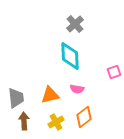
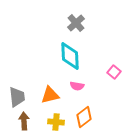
gray cross: moved 1 px right, 1 px up
pink square: rotated 32 degrees counterclockwise
pink semicircle: moved 3 px up
gray trapezoid: moved 1 px right, 1 px up
yellow cross: rotated 35 degrees clockwise
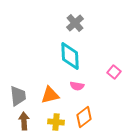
gray cross: moved 1 px left
gray trapezoid: moved 1 px right, 1 px up
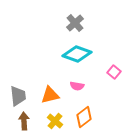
cyan diamond: moved 7 px right, 2 px up; rotated 68 degrees counterclockwise
yellow cross: moved 1 px left, 1 px up; rotated 35 degrees clockwise
